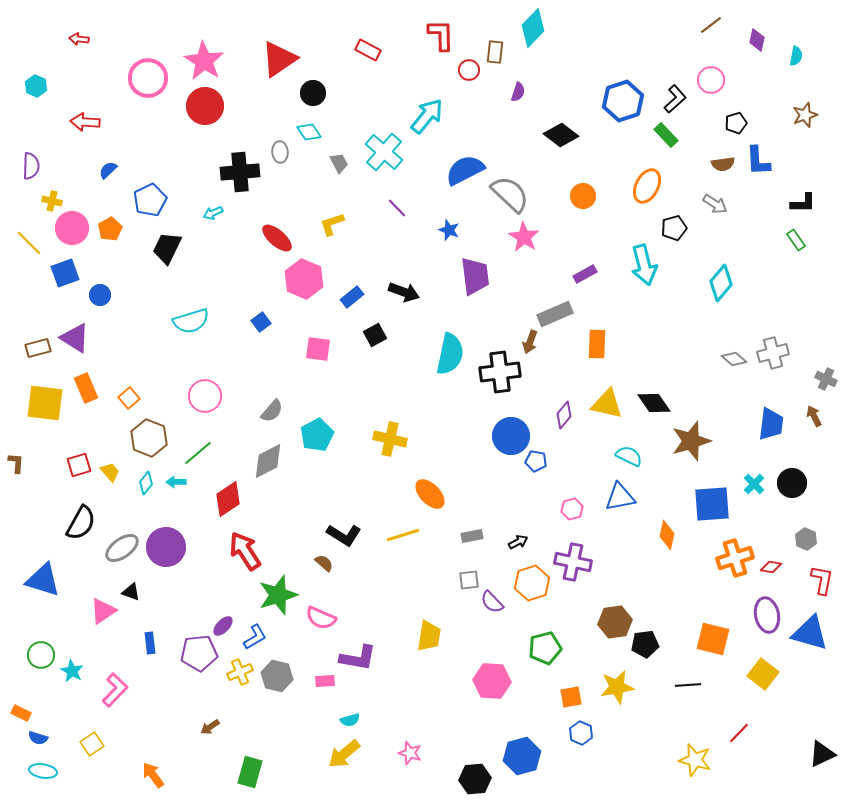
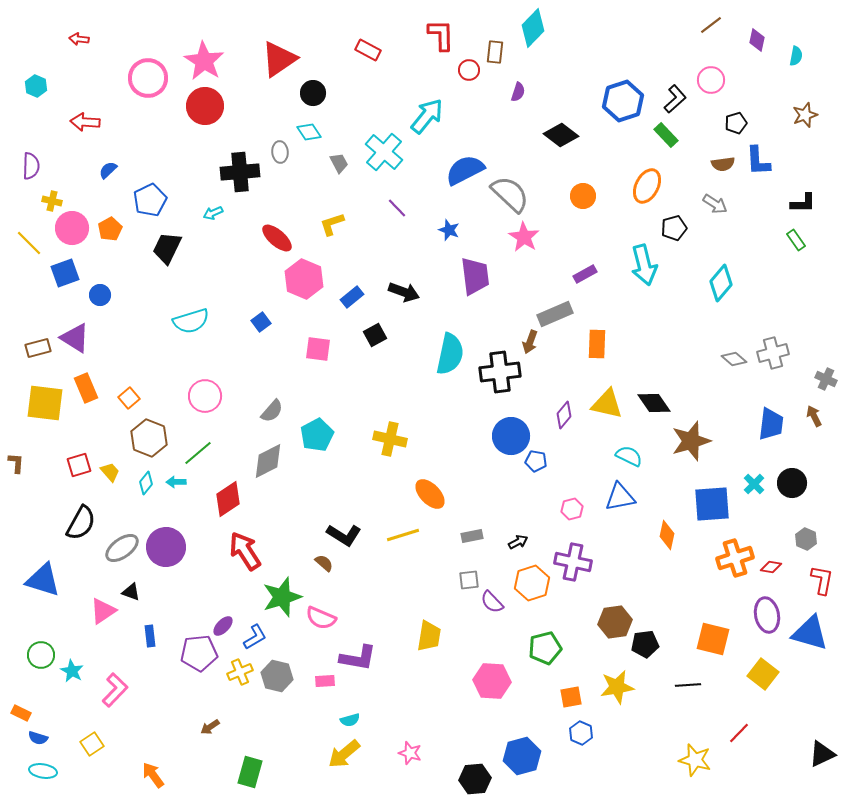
green star at (278, 595): moved 4 px right, 2 px down
blue rectangle at (150, 643): moved 7 px up
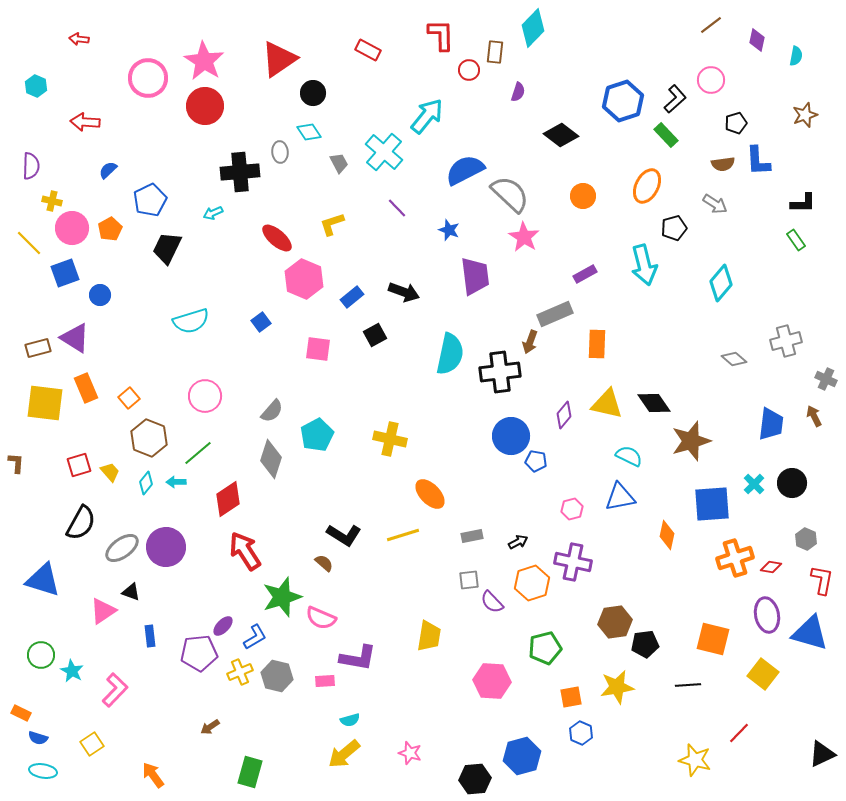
gray cross at (773, 353): moved 13 px right, 12 px up
gray diamond at (268, 461): moved 3 px right, 2 px up; rotated 45 degrees counterclockwise
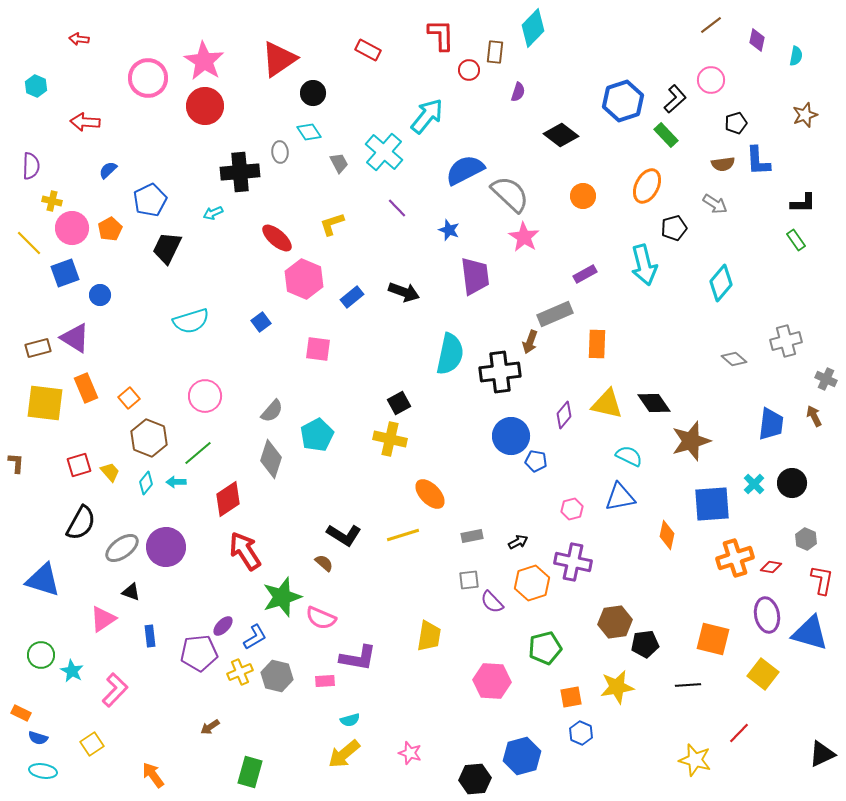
black square at (375, 335): moved 24 px right, 68 px down
pink triangle at (103, 611): moved 8 px down
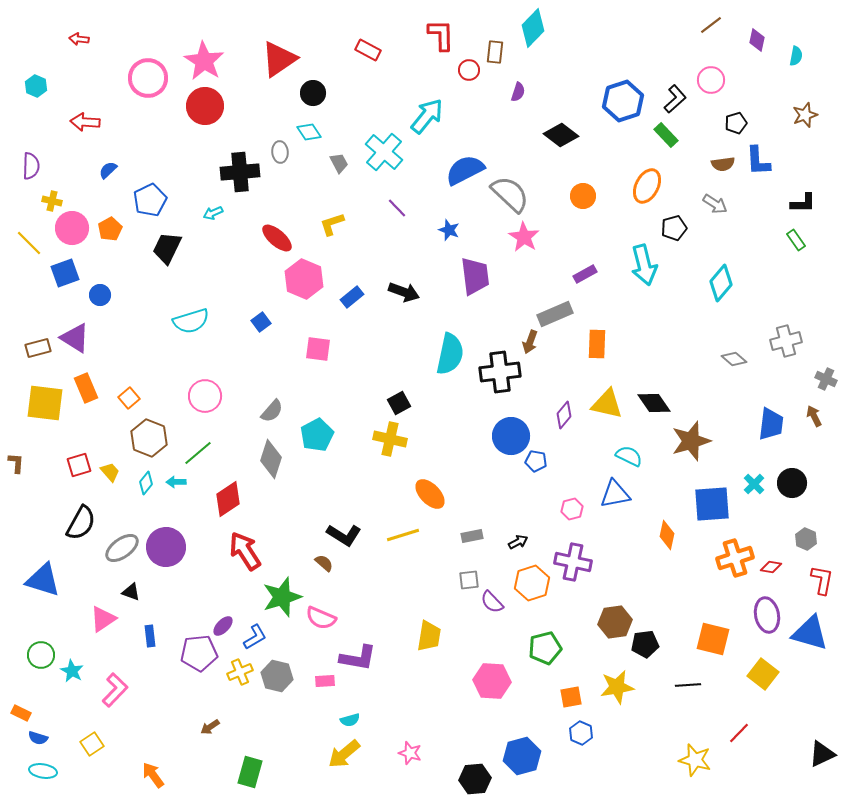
blue triangle at (620, 497): moved 5 px left, 3 px up
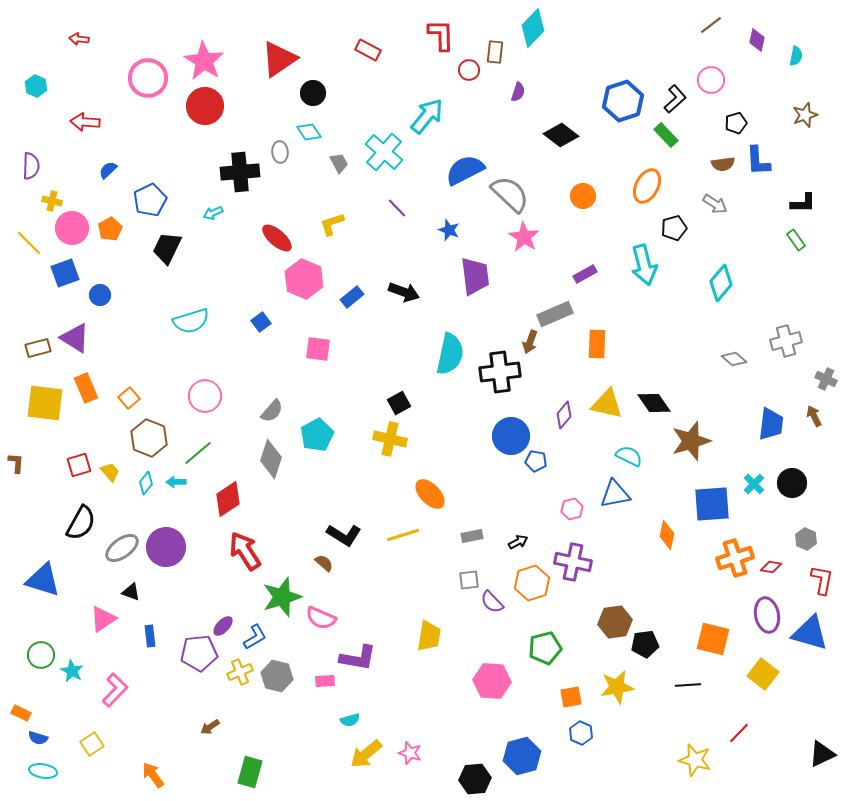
yellow arrow at (344, 754): moved 22 px right
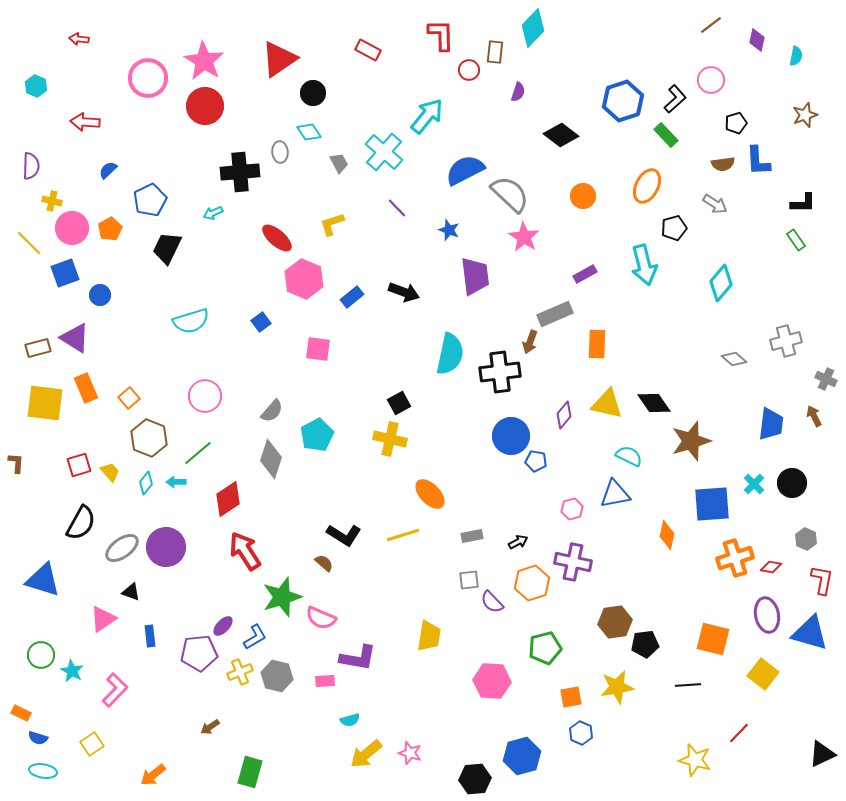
orange arrow at (153, 775): rotated 92 degrees counterclockwise
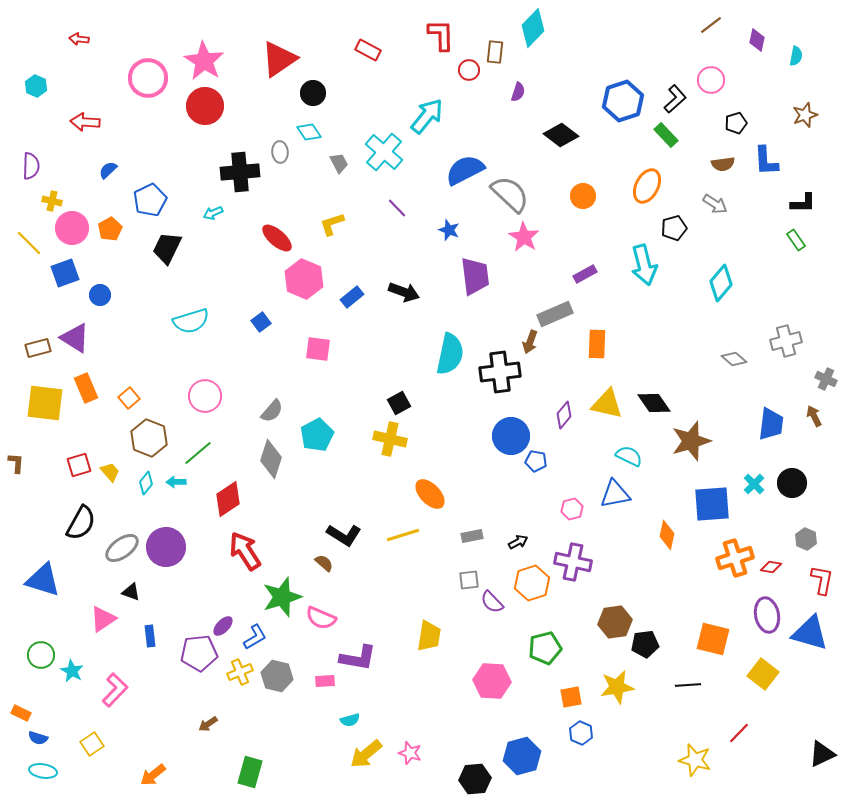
blue L-shape at (758, 161): moved 8 px right
brown arrow at (210, 727): moved 2 px left, 3 px up
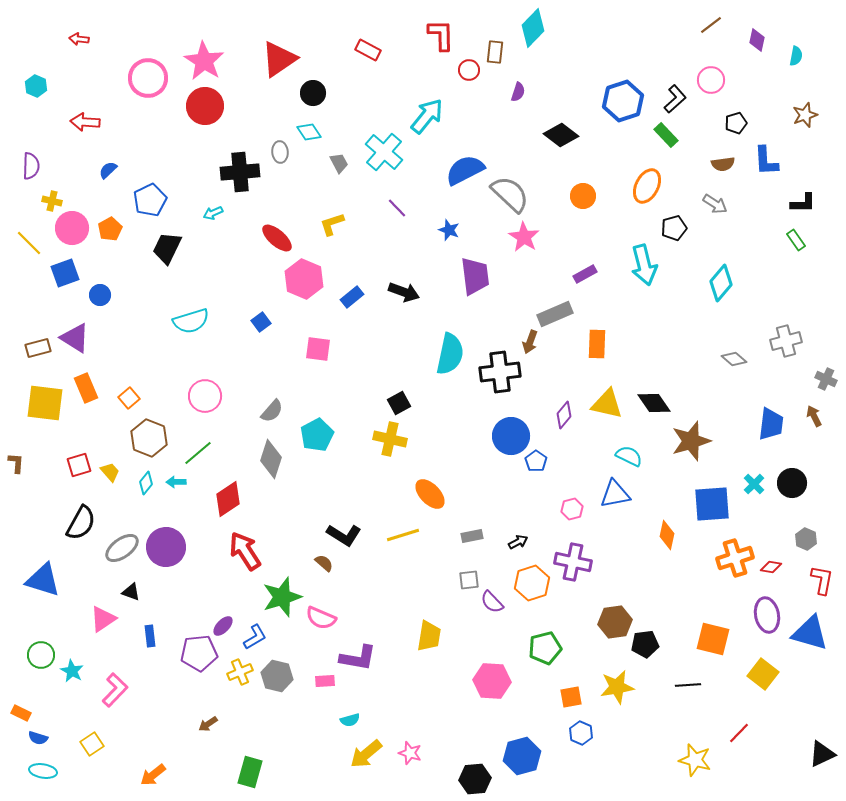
blue pentagon at (536, 461): rotated 25 degrees clockwise
